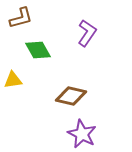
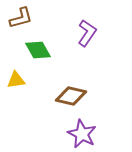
yellow triangle: moved 3 px right
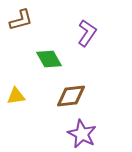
brown L-shape: moved 2 px down
green diamond: moved 11 px right, 9 px down
yellow triangle: moved 16 px down
brown diamond: rotated 20 degrees counterclockwise
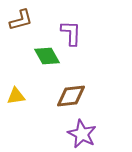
purple L-shape: moved 16 px left; rotated 32 degrees counterclockwise
green diamond: moved 2 px left, 3 px up
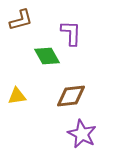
yellow triangle: moved 1 px right
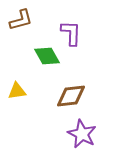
yellow triangle: moved 5 px up
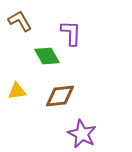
brown L-shape: moved 1 px left, 1 px down; rotated 105 degrees counterclockwise
brown diamond: moved 11 px left
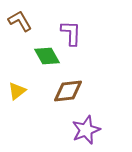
yellow triangle: rotated 30 degrees counterclockwise
brown diamond: moved 8 px right, 5 px up
purple star: moved 4 px right, 4 px up; rotated 24 degrees clockwise
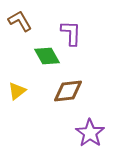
purple star: moved 4 px right, 3 px down; rotated 16 degrees counterclockwise
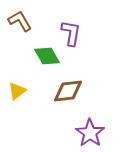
purple L-shape: rotated 8 degrees clockwise
